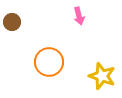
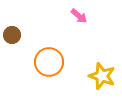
pink arrow: rotated 36 degrees counterclockwise
brown circle: moved 13 px down
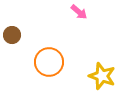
pink arrow: moved 4 px up
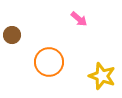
pink arrow: moved 7 px down
